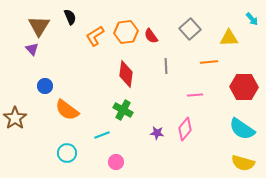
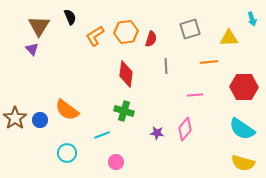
cyan arrow: rotated 24 degrees clockwise
gray square: rotated 25 degrees clockwise
red semicircle: moved 3 px down; rotated 126 degrees counterclockwise
blue circle: moved 5 px left, 34 px down
green cross: moved 1 px right, 1 px down; rotated 12 degrees counterclockwise
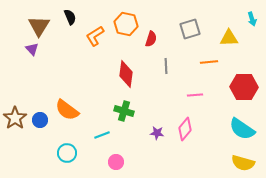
orange hexagon: moved 8 px up; rotated 20 degrees clockwise
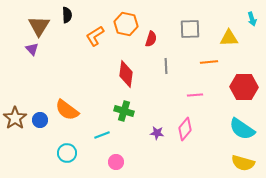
black semicircle: moved 3 px left, 2 px up; rotated 21 degrees clockwise
gray square: rotated 15 degrees clockwise
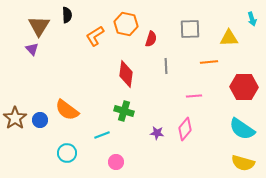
pink line: moved 1 px left, 1 px down
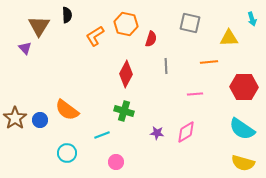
gray square: moved 6 px up; rotated 15 degrees clockwise
purple triangle: moved 7 px left, 1 px up
red diamond: rotated 20 degrees clockwise
pink line: moved 1 px right, 2 px up
pink diamond: moved 1 px right, 3 px down; rotated 20 degrees clockwise
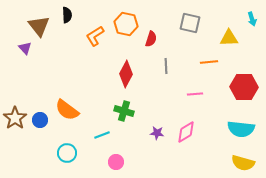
brown triangle: rotated 10 degrees counterclockwise
cyan semicircle: moved 1 px left; rotated 28 degrees counterclockwise
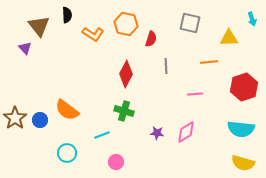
orange L-shape: moved 2 px left, 2 px up; rotated 115 degrees counterclockwise
red hexagon: rotated 20 degrees counterclockwise
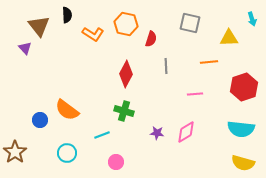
brown star: moved 34 px down
